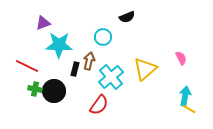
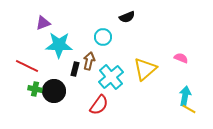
pink semicircle: rotated 40 degrees counterclockwise
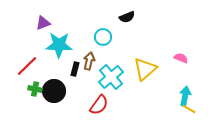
red line: rotated 70 degrees counterclockwise
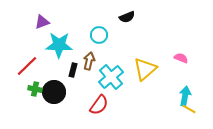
purple triangle: moved 1 px left, 1 px up
cyan circle: moved 4 px left, 2 px up
black rectangle: moved 2 px left, 1 px down
black circle: moved 1 px down
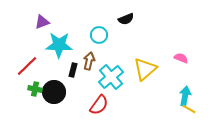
black semicircle: moved 1 px left, 2 px down
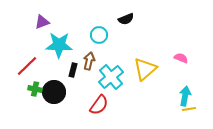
yellow line: rotated 40 degrees counterclockwise
